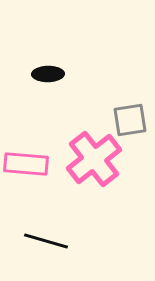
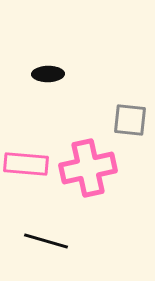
gray square: rotated 15 degrees clockwise
pink cross: moved 6 px left, 9 px down; rotated 26 degrees clockwise
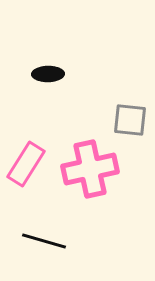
pink rectangle: rotated 63 degrees counterclockwise
pink cross: moved 2 px right, 1 px down
black line: moved 2 px left
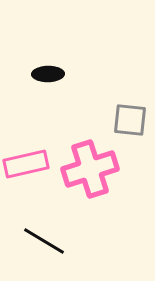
pink rectangle: rotated 45 degrees clockwise
pink cross: rotated 6 degrees counterclockwise
black line: rotated 15 degrees clockwise
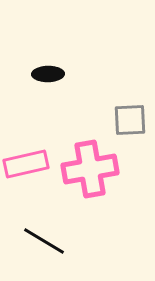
gray square: rotated 9 degrees counterclockwise
pink cross: rotated 8 degrees clockwise
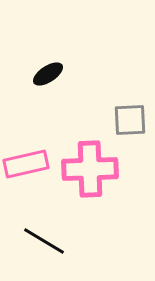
black ellipse: rotated 32 degrees counterclockwise
pink cross: rotated 8 degrees clockwise
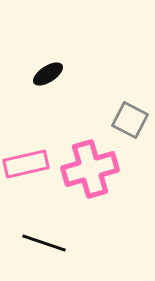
gray square: rotated 30 degrees clockwise
pink cross: rotated 14 degrees counterclockwise
black line: moved 2 px down; rotated 12 degrees counterclockwise
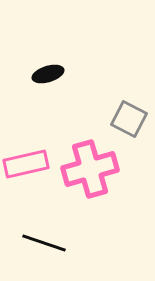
black ellipse: rotated 16 degrees clockwise
gray square: moved 1 px left, 1 px up
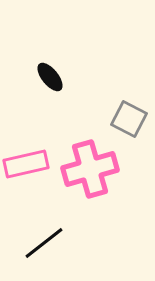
black ellipse: moved 2 px right, 3 px down; rotated 68 degrees clockwise
black line: rotated 57 degrees counterclockwise
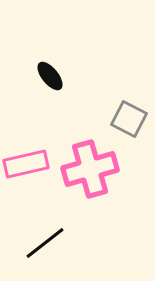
black ellipse: moved 1 px up
black line: moved 1 px right
